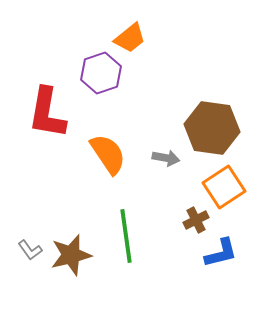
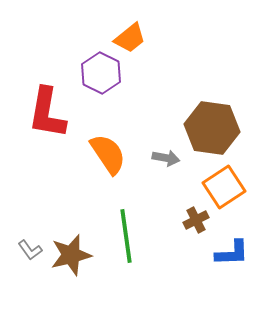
purple hexagon: rotated 15 degrees counterclockwise
blue L-shape: moved 11 px right; rotated 12 degrees clockwise
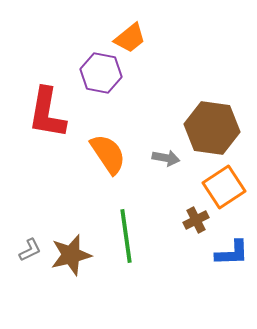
purple hexagon: rotated 15 degrees counterclockwise
gray L-shape: rotated 80 degrees counterclockwise
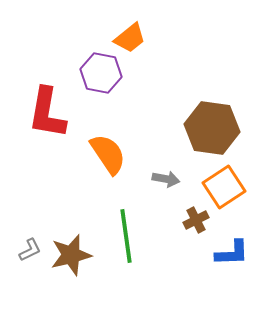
gray arrow: moved 21 px down
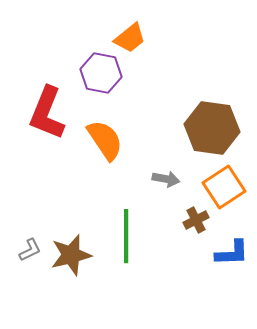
red L-shape: rotated 12 degrees clockwise
orange semicircle: moved 3 px left, 14 px up
green line: rotated 8 degrees clockwise
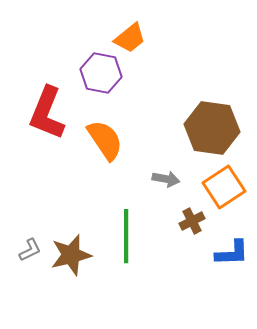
brown cross: moved 4 px left, 1 px down
